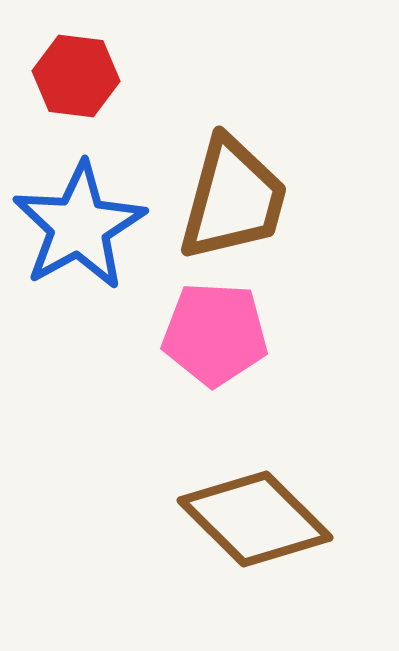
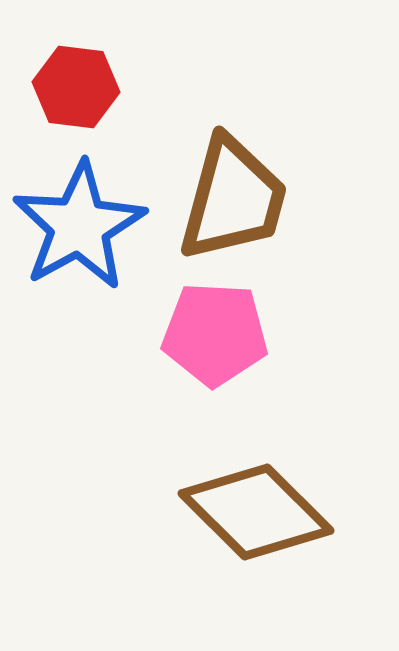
red hexagon: moved 11 px down
brown diamond: moved 1 px right, 7 px up
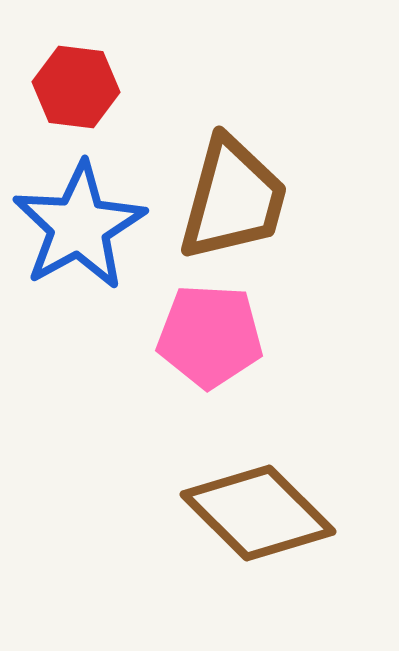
pink pentagon: moved 5 px left, 2 px down
brown diamond: moved 2 px right, 1 px down
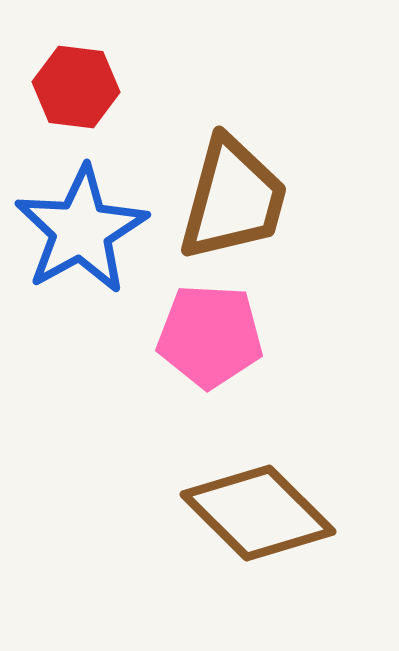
blue star: moved 2 px right, 4 px down
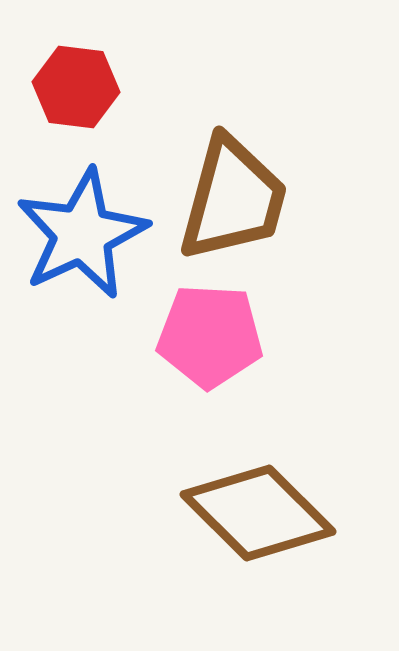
blue star: moved 1 px right, 4 px down; rotated 4 degrees clockwise
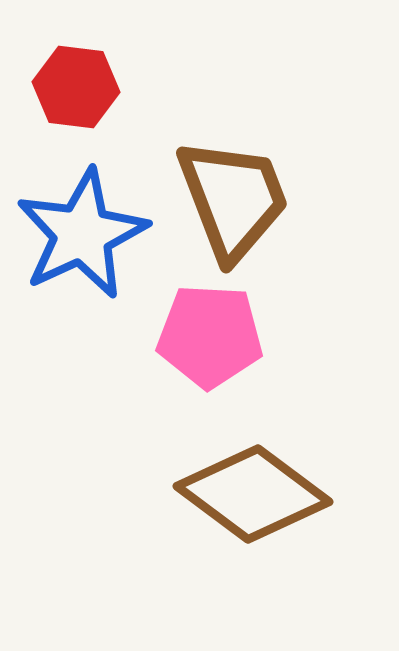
brown trapezoid: rotated 36 degrees counterclockwise
brown diamond: moved 5 px left, 19 px up; rotated 8 degrees counterclockwise
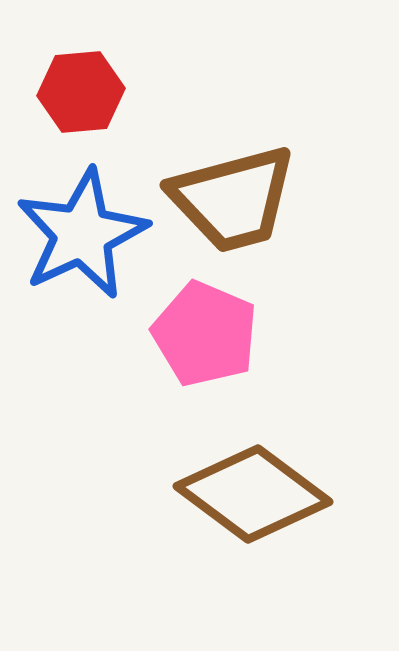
red hexagon: moved 5 px right, 5 px down; rotated 12 degrees counterclockwise
brown trapezoid: rotated 96 degrees clockwise
pink pentagon: moved 5 px left, 2 px up; rotated 20 degrees clockwise
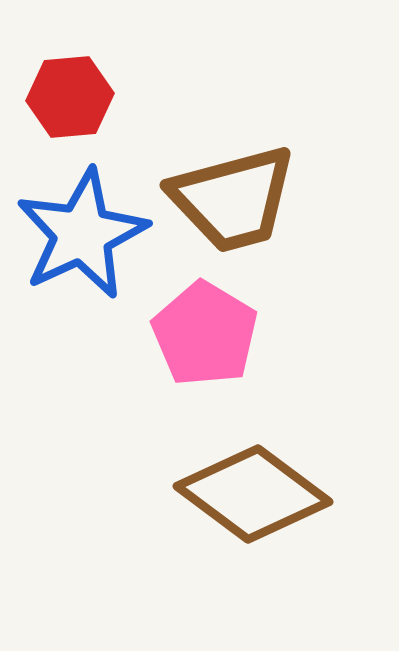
red hexagon: moved 11 px left, 5 px down
pink pentagon: rotated 8 degrees clockwise
